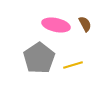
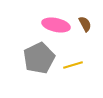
gray pentagon: rotated 8 degrees clockwise
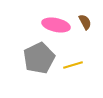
brown semicircle: moved 2 px up
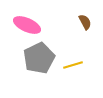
pink ellipse: moved 29 px left; rotated 12 degrees clockwise
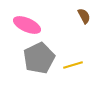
brown semicircle: moved 1 px left, 6 px up
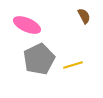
gray pentagon: moved 1 px down
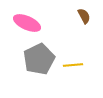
pink ellipse: moved 2 px up
yellow line: rotated 12 degrees clockwise
